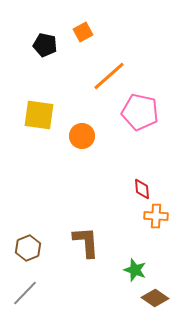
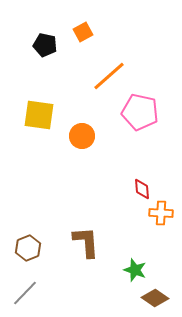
orange cross: moved 5 px right, 3 px up
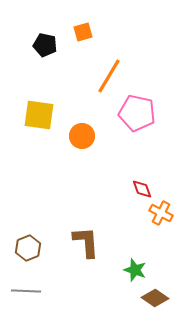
orange square: rotated 12 degrees clockwise
orange line: rotated 18 degrees counterclockwise
pink pentagon: moved 3 px left, 1 px down
red diamond: rotated 15 degrees counterclockwise
orange cross: rotated 25 degrees clockwise
gray line: moved 1 px right, 2 px up; rotated 48 degrees clockwise
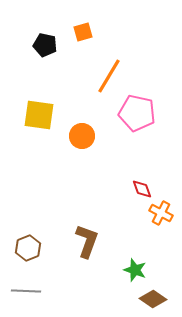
brown L-shape: moved 1 px right, 1 px up; rotated 24 degrees clockwise
brown diamond: moved 2 px left, 1 px down
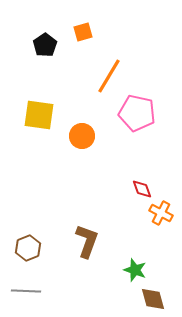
black pentagon: rotated 25 degrees clockwise
brown diamond: rotated 40 degrees clockwise
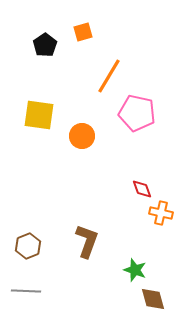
orange cross: rotated 15 degrees counterclockwise
brown hexagon: moved 2 px up
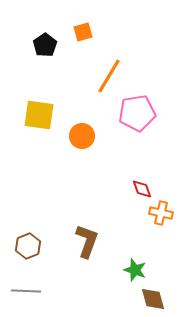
pink pentagon: rotated 21 degrees counterclockwise
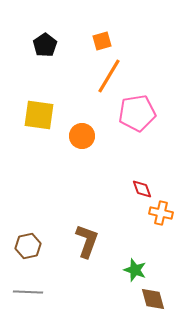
orange square: moved 19 px right, 9 px down
brown hexagon: rotated 10 degrees clockwise
gray line: moved 2 px right, 1 px down
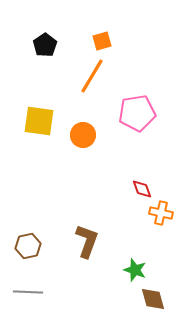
orange line: moved 17 px left
yellow square: moved 6 px down
orange circle: moved 1 px right, 1 px up
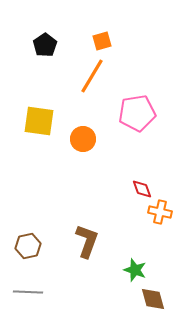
orange circle: moved 4 px down
orange cross: moved 1 px left, 1 px up
